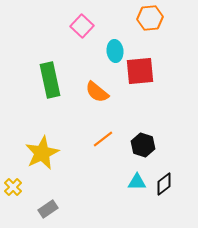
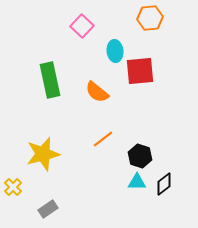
black hexagon: moved 3 px left, 11 px down
yellow star: moved 1 px right, 1 px down; rotated 12 degrees clockwise
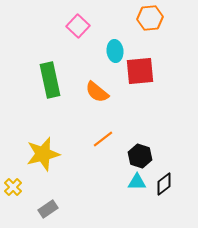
pink square: moved 4 px left
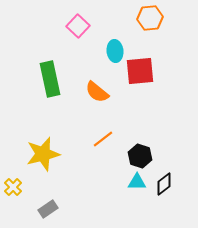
green rectangle: moved 1 px up
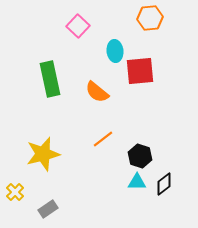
yellow cross: moved 2 px right, 5 px down
